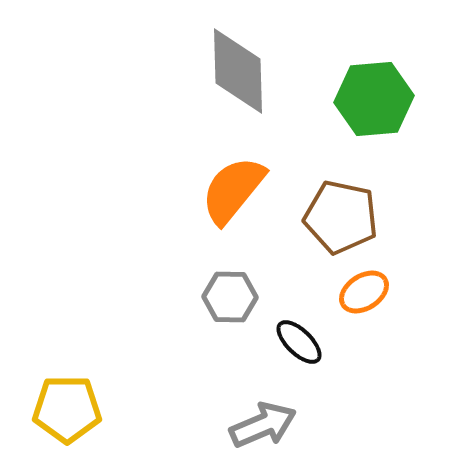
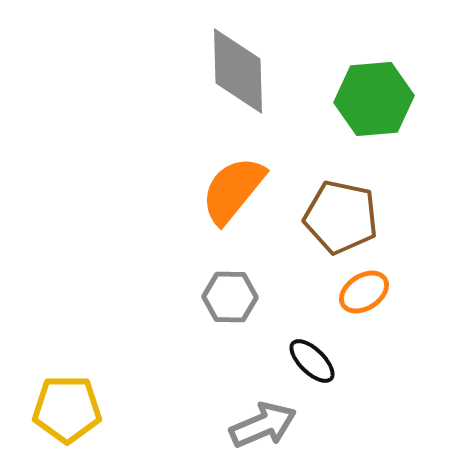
black ellipse: moved 13 px right, 19 px down
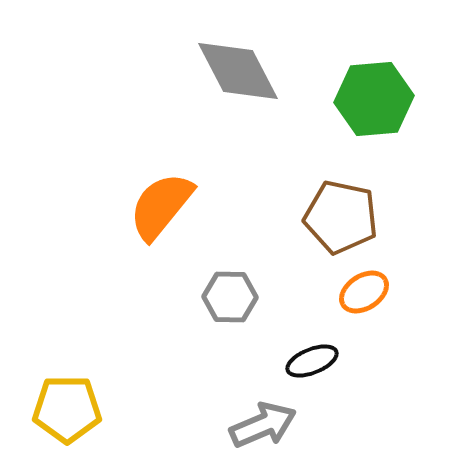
gray diamond: rotated 26 degrees counterclockwise
orange semicircle: moved 72 px left, 16 px down
black ellipse: rotated 66 degrees counterclockwise
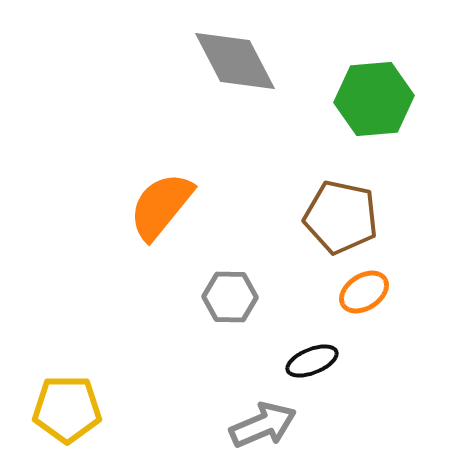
gray diamond: moved 3 px left, 10 px up
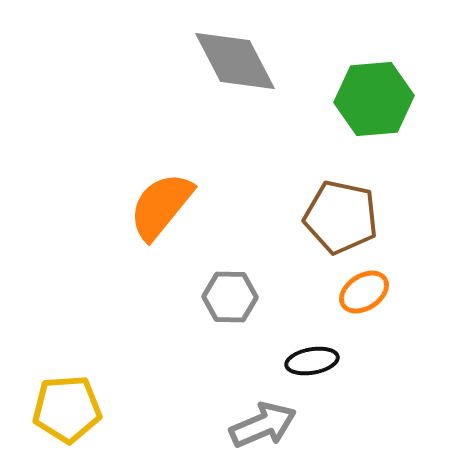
black ellipse: rotated 12 degrees clockwise
yellow pentagon: rotated 4 degrees counterclockwise
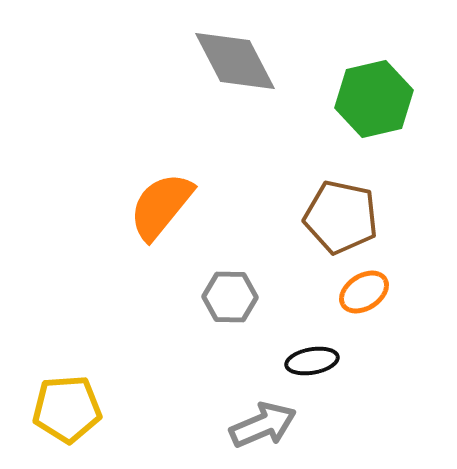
green hexagon: rotated 8 degrees counterclockwise
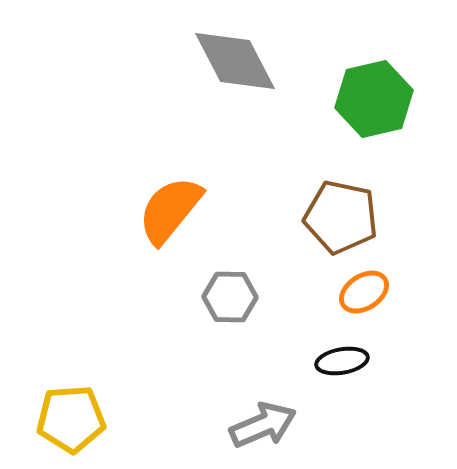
orange semicircle: moved 9 px right, 4 px down
black ellipse: moved 30 px right
yellow pentagon: moved 4 px right, 10 px down
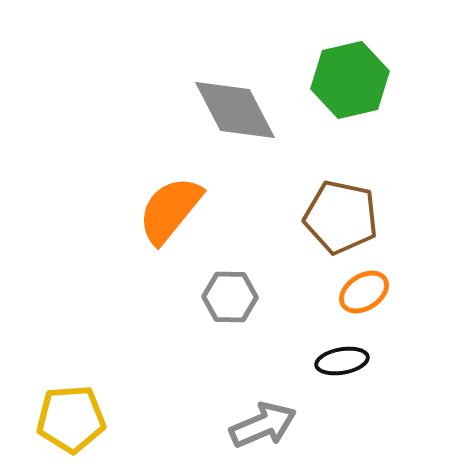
gray diamond: moved 49 px down
green hexagon: moved 24 px left, 19 px up
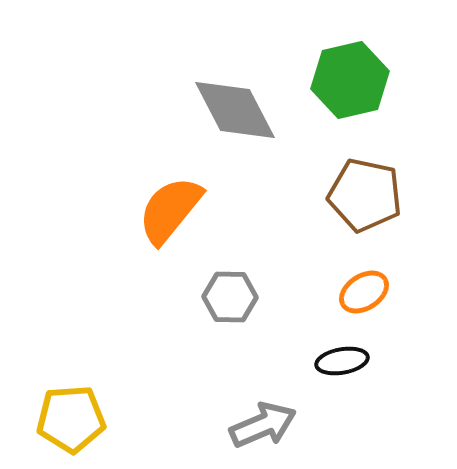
brown pentagon: moved 24 px right, 22 px up
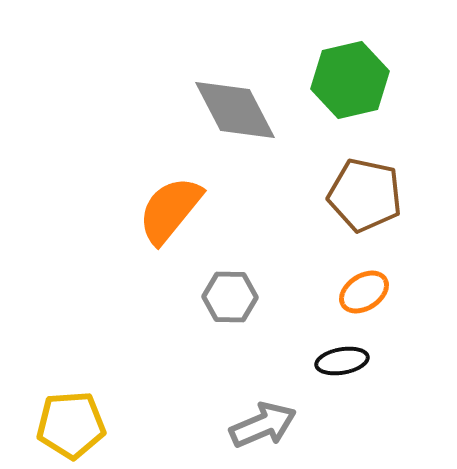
yellow pentagon: moved 6 px down
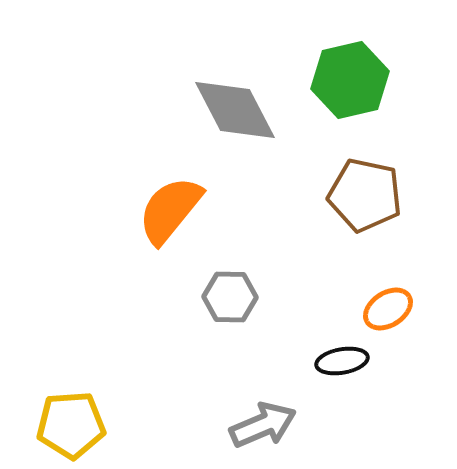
orange ellipse: moved 24 px right, 17 px down
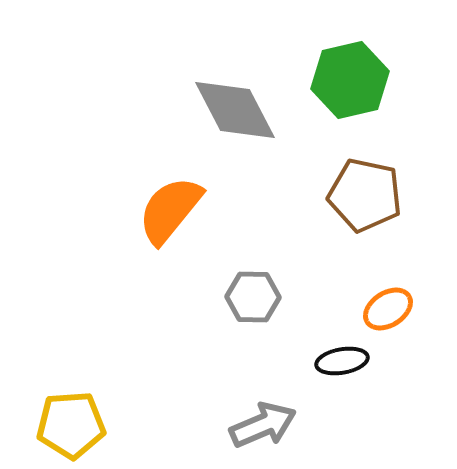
gray hexagon: moved 23 px right
